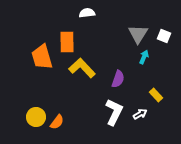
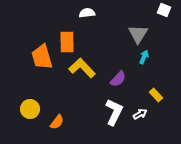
white square: moved 26 px up
purple semicircle: rotated 24 degrees clockwise
yellow circle: moved 6 px left, 8 px up
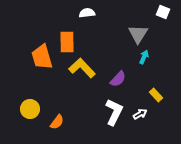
white square: moved 1 px left, 2 px down
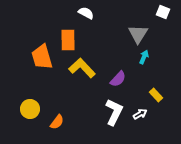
white semicircle: moved 1 px left; rotated 35 degrees clockwise
orange rectangle: moved 1 px right, 2 px up
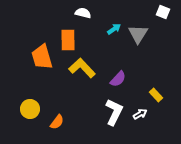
white semicircle: moved 3 px left; rotated 14 degrees counterclockwise
cyan arrow: moved 30 px left, 28 px up; rotated 32 degrees clockwise
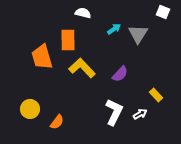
purple semicircle: moved 2 px right, 5 px up
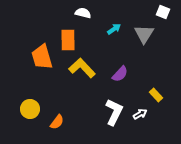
gray triangle: moved 6 px right
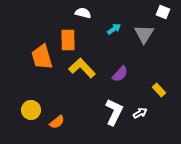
yellow rectangle: moved 3 px right, 5 px up
yellow circle: moved 1 px right, 1 px down
white arrow: moved 1 px up
orange semicircle: rotated 14 degrees clockwise
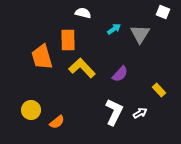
gray triangle: moved 4 px left
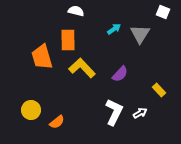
white semicircle: moved 7 px left, 2 px up
